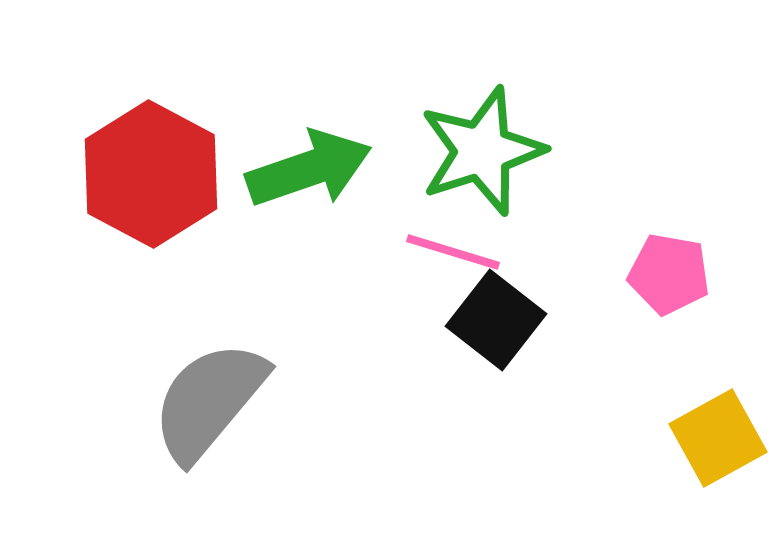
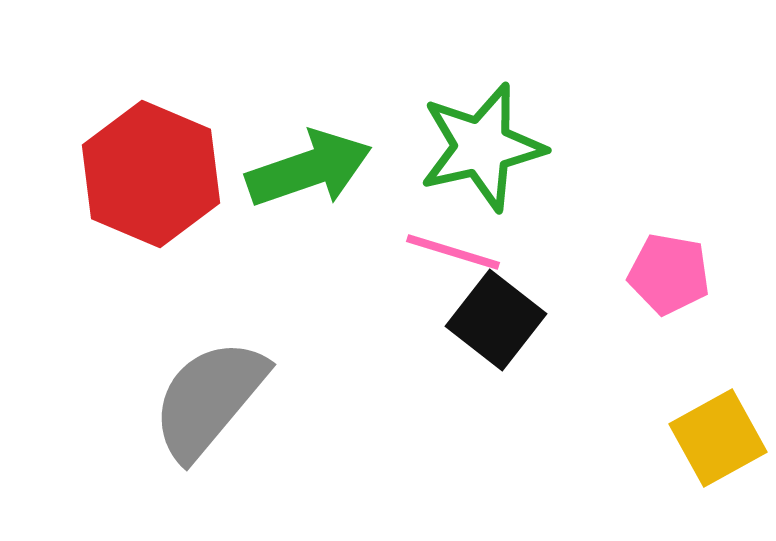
green star: moved 4 px up; rotated 5 degrees clockwise
red hexagon: rotated 5 degrees counterclockwise
gray semicircle: moved 2 px up
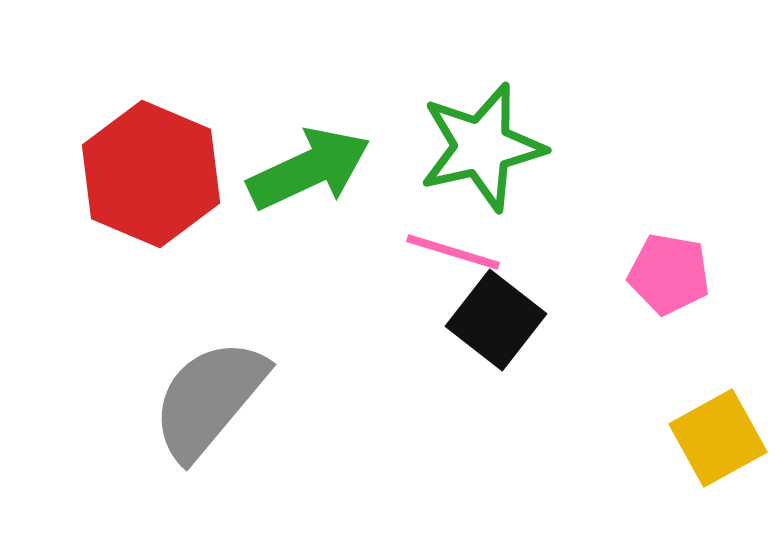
green arrow: rotated 6 degrees counterclockwise
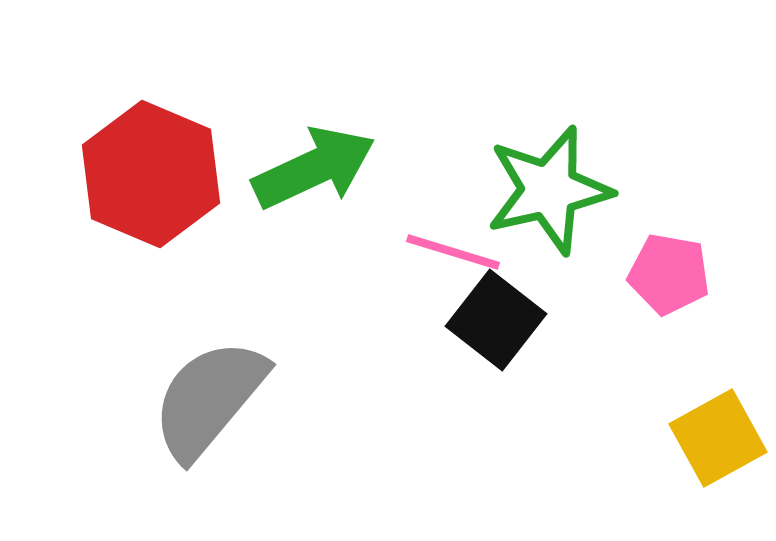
green star: moved 67 px right, 43 px down
green arrow: moved 5 px right, 1 px up
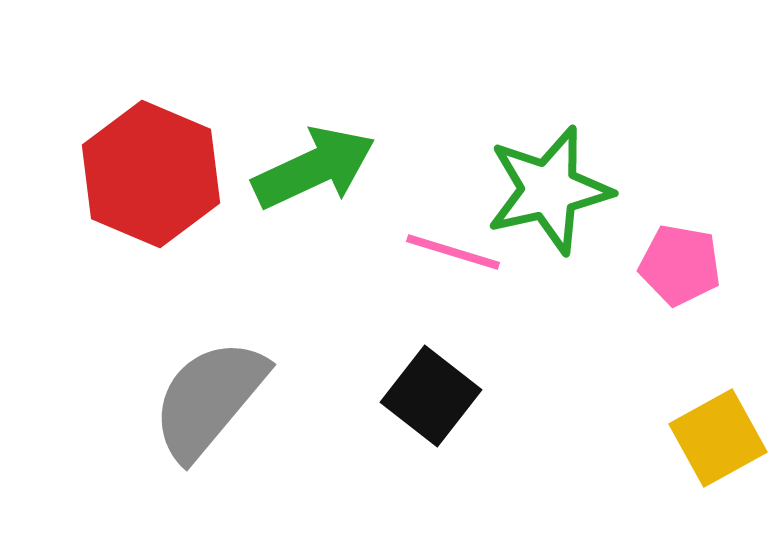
pink pentagon: moved 11 px right, 9 px up
black square: moved 65 px left, 76 px down
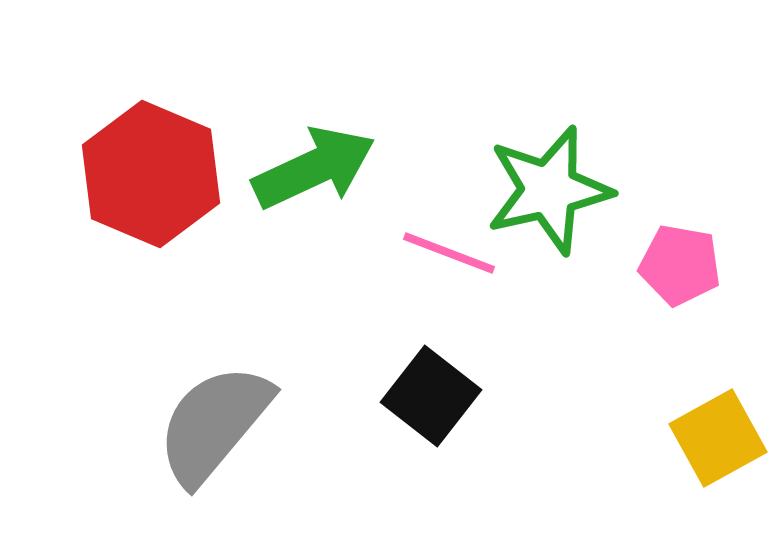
pink line: moved 4 px left, 1 px down; rotated 4 degrees clockwise
gray semicircle: moved 5 px right, 25 px down
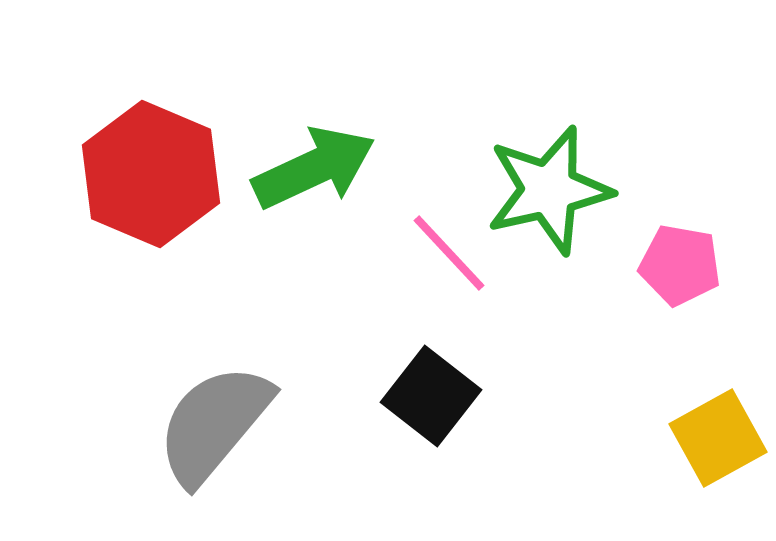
pink line: rotated 26 degrees clockwise
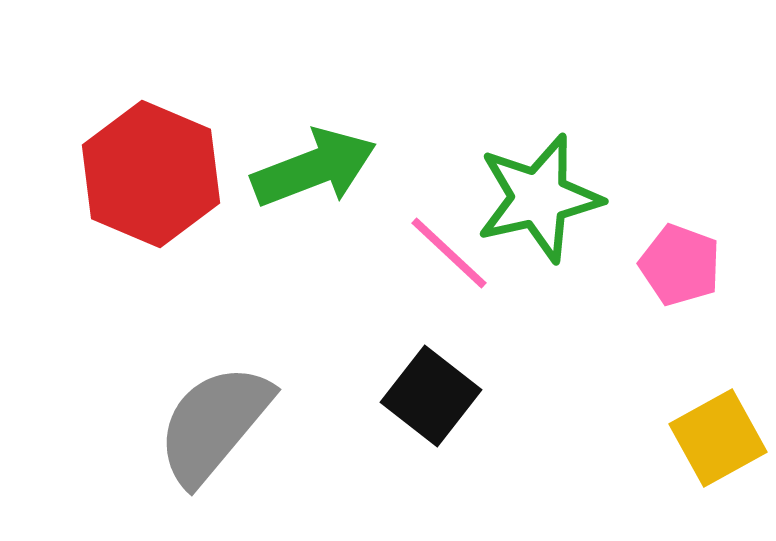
green arrow: rotated 4 degrees clockwise
green star: moved 10 px left, 8 px down
pink line: rotated 4 degrees counterclockwise
pink pentagon: rotated 10 degrees clockwise
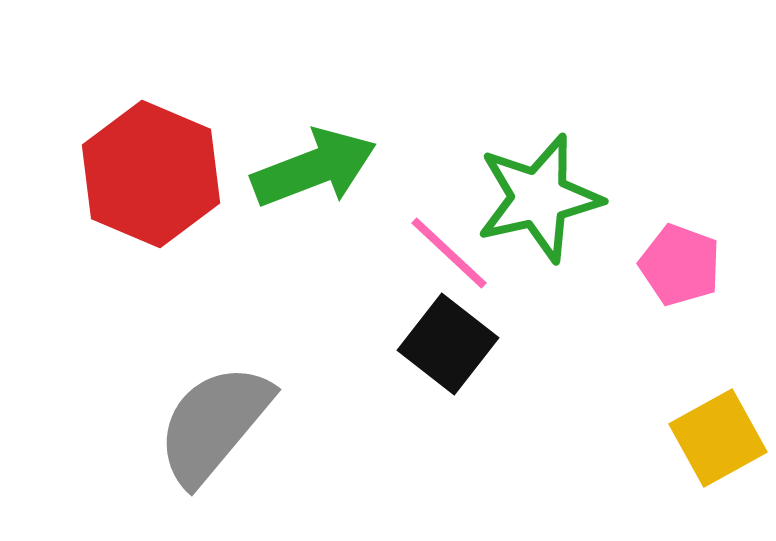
black square: moved 17 px right, 52 px up
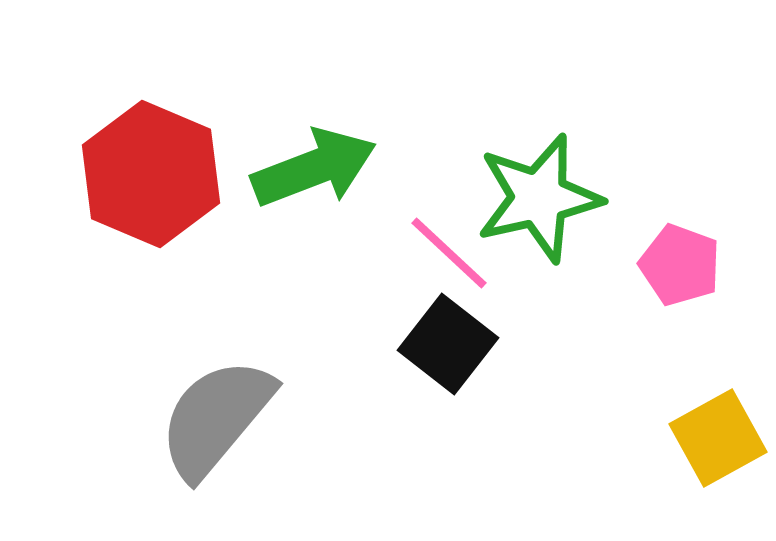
gray semicircle: moved 2 px right, 6 px up
